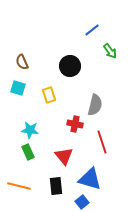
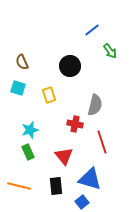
cyan star: rotated 24 degrees counterclockwise
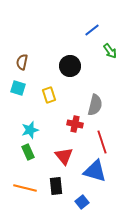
brown semicircle: rotated 35 degrees clockwise
blue triangle: moved 5 px right, 8 px up
orange line: moved 6 px right, 2 px down
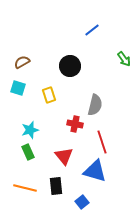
green arrow: moved 14 px right, 8 px down
brown semicircle: rotated 49 degrees clockwise
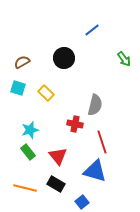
black circle: moved 6 px left, 8 px up
yellow rectangle: moved 3 px left, 2 px up; rotated 28 degrees counterclockwise
green rectangle: rotated 14 degrees counterclockwise
red triangle: moved 6 px left
black rectangle: moved 2 px up; rotated 54 degrees counterclockwise
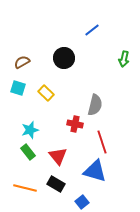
green arrow: rotated 49 degrees clockwise
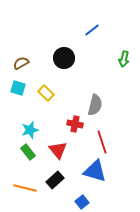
brown semicircle: moved 1 px left, 1 px down
red triangle: moved 6 px up
black rectangle: moved 1 px left, 4 px up; rotated 72 degrees counterclockwise
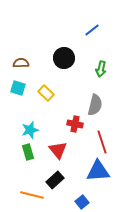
green arrow: moved 23 px left, 10 px down
brown semicircle: rotated 28 degrees clockwise
green rectangle: rotated 21 degrees clockwise
blue triangle: moved 3 px right; rotated 20 degrees counterclockwise
orange line: moved 7 px right, 7 px down
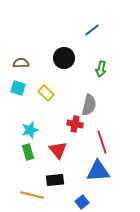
gray semicircle: moved 6 px left
black rectangle: rotated 36 degrees clockwise
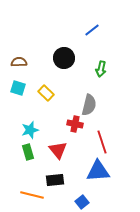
brown semicircle: moved 2 px left, 1 px up
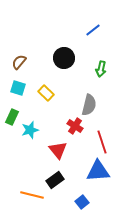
blue line: moved 1 px right
brown semicircle: rotated 49 degrees counterclockwise
red cross: moved 2 px down; rotated 21 degrees clockwise
green rectangle: moved 16 px left, 35 px up; rotated 42 degrees clockwise
black rectangle: rotated 30 degrees counterclockwise
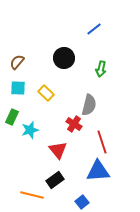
blue line: moved 1 px right, 1 px up
brown semicircle: moved 2 px left
cyan square: rotated 14 degrees counterclockwise
red cross: moved 1 px left, 2 px up
